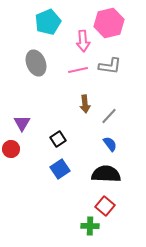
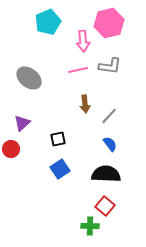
gray ellipse: moved 7 px left, 15 px down; rotated 30 degrees counterclockwise
purple triangle: rotated 18 degrees clockwise
black square: rotated 21 degrees clockwise
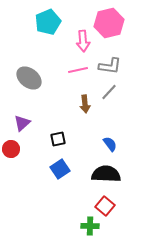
gray line: moved 24 px up
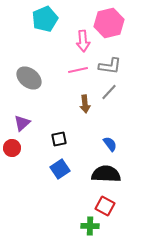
cyan pentagon: moved 3 px left, 3 px up
black square: moved 1 px right
red circle: moved 1 px right, 1 px up
red square: rotated 12 degrees counterclockwise
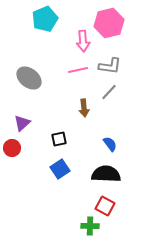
brown arrow: moved 1 px left, 4 px down
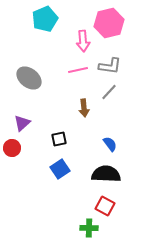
green cross: moved 1 px left, 2 px down
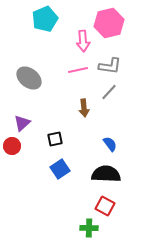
black square: moved 4 px left
red circle: moved 2 px up
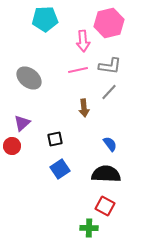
cyan pentagon: rotated 20 degrees clockwise
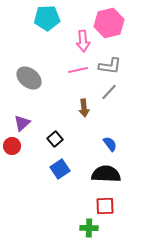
cyan pentagon: moved 2 px right, 1 px up
black square: rotated 28 degrees counterclockwise
red square: rotated 30 degrees counterclockwise
